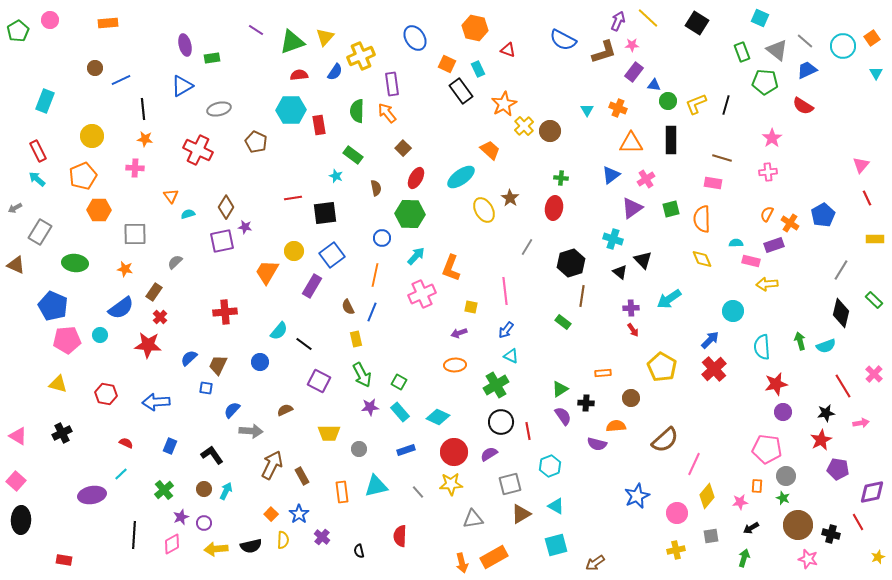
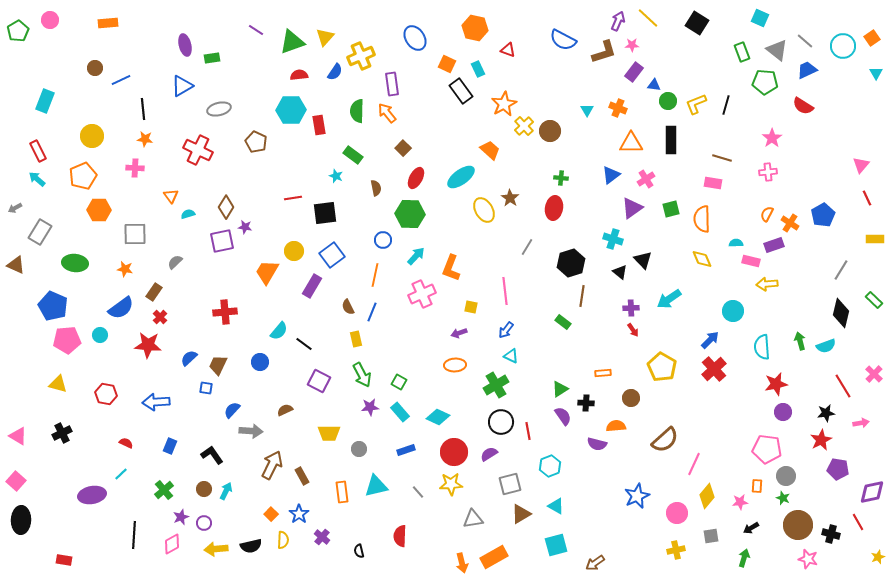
blue circle at (382, 238): moved 1 px right, 2 px down
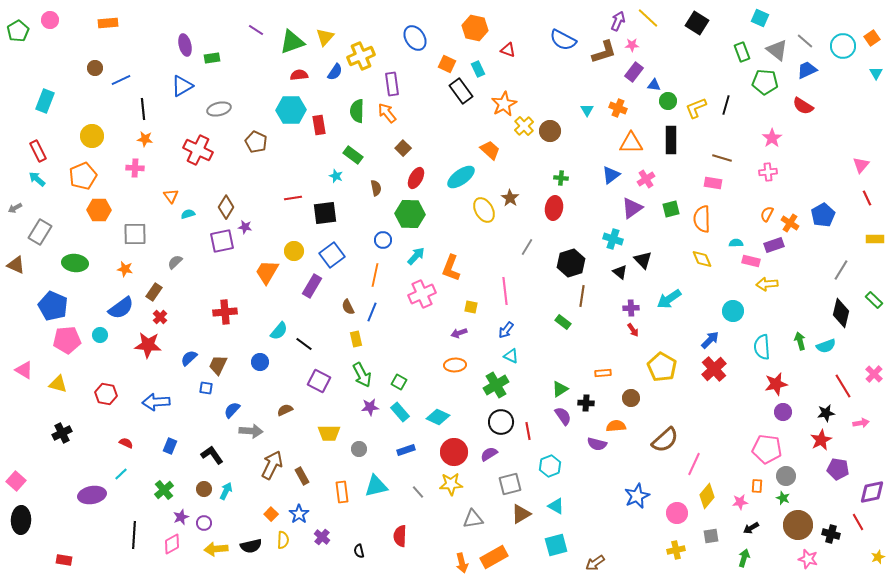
yellow L-shape at (696, 104): moved 4 px down
pink triangle at (18, 436): moved 6 px right, 66 px up
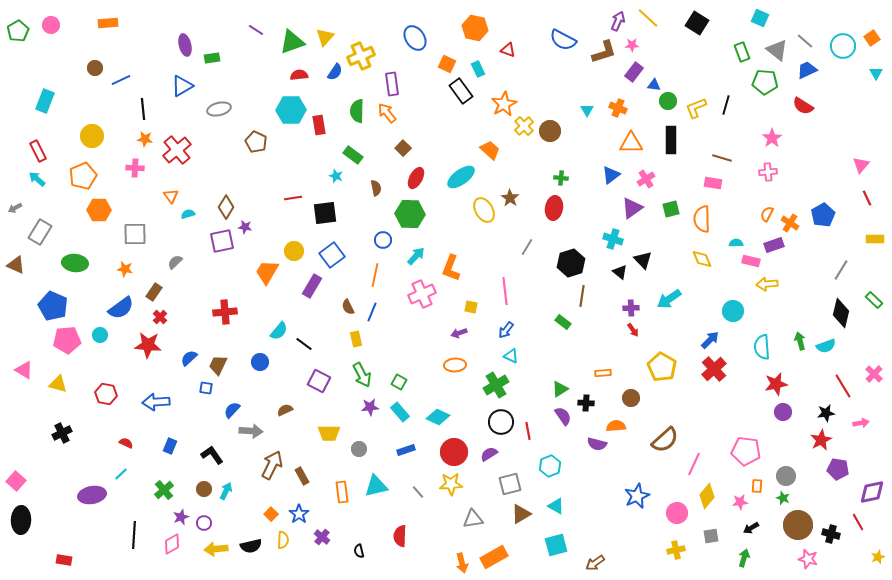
pink circle at (50, 20): moved 1 px right, 5 px down
red cross at (198, 150): moved 21 px left; rotated 24 degrees clockwise
pink pentagon at (767, 449): moved 21 px left, 2 px down
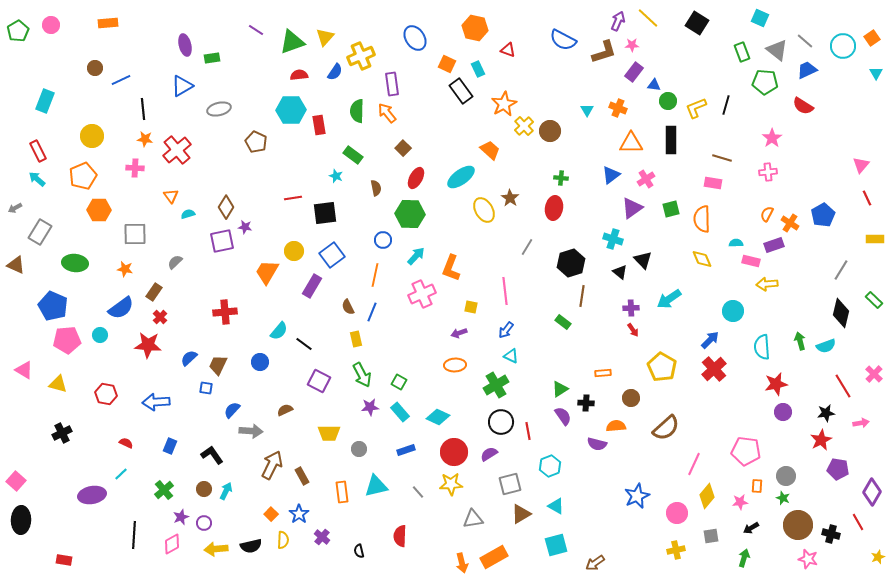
brown semicircle at (665, 440): moved 1 px right, 12 px up
purple diamond at (872, 492): rotated 48 degrees counterclockwise
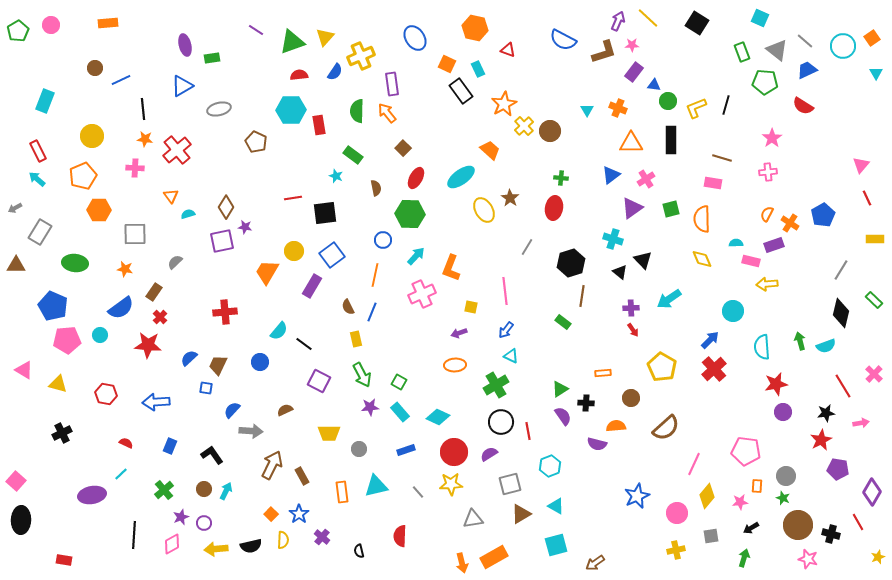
brown triangle at (16, 265): rotated 24 degrees counterclockwise
